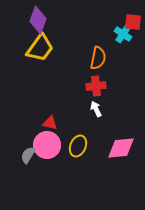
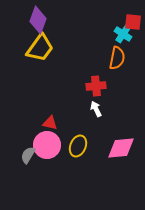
orange semicircle: moved 19 px right
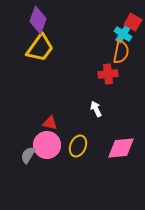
red square: rotated 24 degrees clockwise
orange semicircle: moved 4 px right, 6 px up
red cross: moved 12 px right, 12 px up
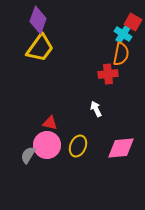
orange semicircle: moved 2 px down
